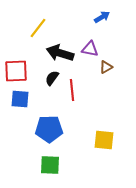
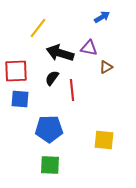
purple triangle: moved 1 px left, 1 px up
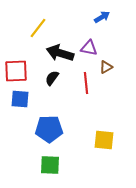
red line: moved 14 px right, 7 px up
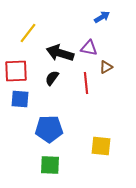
yellow line: moved 10 px left, 5 px down
yellow square: moved 3 px left, 6 px down
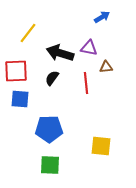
brown triangle: rotated 24 degrees clockwise
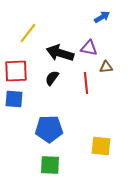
blue square: moved 6 px left
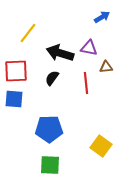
yellow square: rotated 30 degrees clockwise
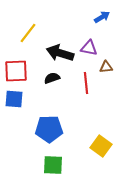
black semicircle: rotated 35 degrees clockwise
green square: moved 3 px right
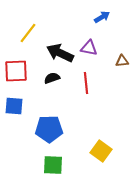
black arrow: rotated 8 degrees clockwise
brown triangle: moved 16 px right, 6 px up
blue square: moved 7 px down
yellow square: moved 5 px down
